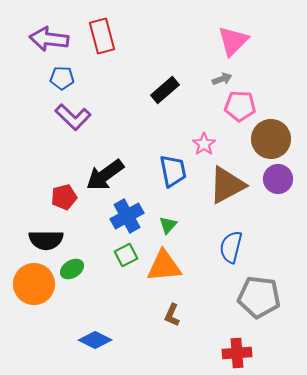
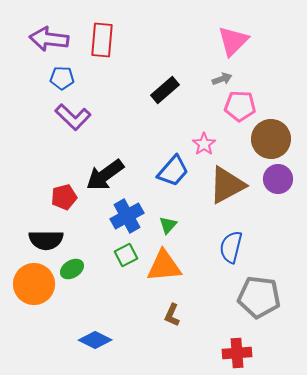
red rectangle: moved 4 px down; rotated 20 degrees clockwise
blue trapezoid: rotated 52 degrees clockwise
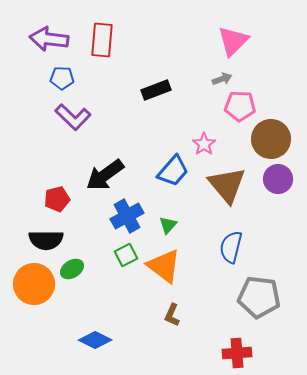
black rectangle: moved 9 px left; rotated 20 degrees clockwise
brown triangle: rotated 42 degrees counterclockwise
red pentagon: moved 7 px left, 2 px down
orange triangle: rotated 42 degrees clockwise
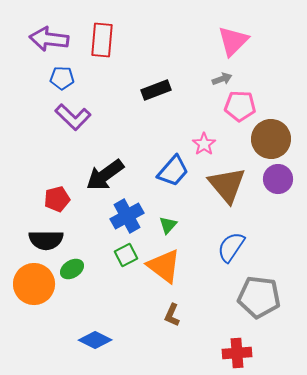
blue semicircle: rotated 20 degrees clockwise
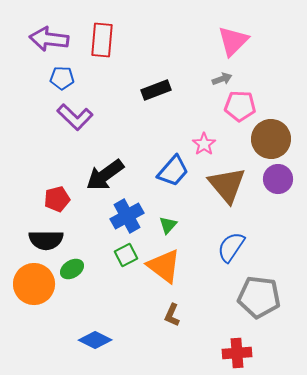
purple L-shape: moved 2 px right
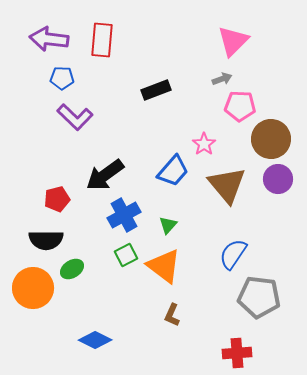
blue cross: moved 3 px left, 1 px up
blue semicircle: moved 2 px right, 7 px down
orange circle: moved 1 px left, 4 px down
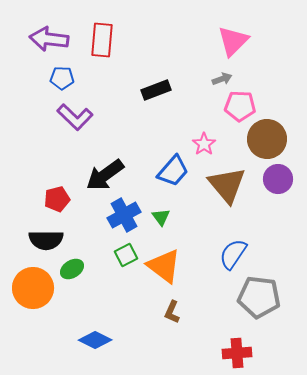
brown circle: moved 4 px left
green triangle: moved 7 px left, 8 px up; rotated 18 degrees counterclockwise
brown L-shape: moved 3 px up
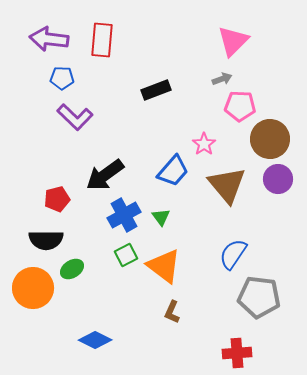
brown circle: moved 3 px right
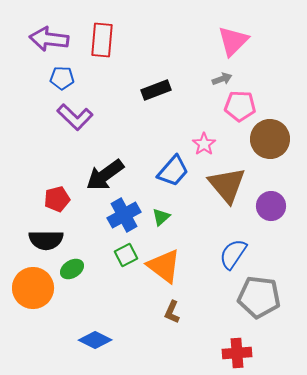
purple circle: moved 7 px left, 27 px down
green triangle: rotated 24 degrees clockwise
